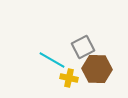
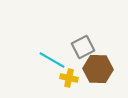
brown hexagon: moved 1 px right
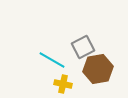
brown hexagon: rotated 12 degrees counterclockwise
yellow cross: moved 6 px left, 6 px down
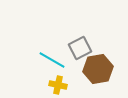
gray square: moved 3 px left, 1 px down
yellow cross: moved 5 px left, 1 px down
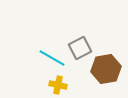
cyan line: moved 2 px up
brown hexagon: moved 8 px right
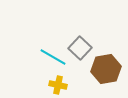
gray square: rotated 20 degrees counterclockwise
cyan line: moved 1 px right, 1 px up
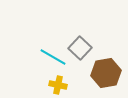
brown hexagon: moved 4 px down
